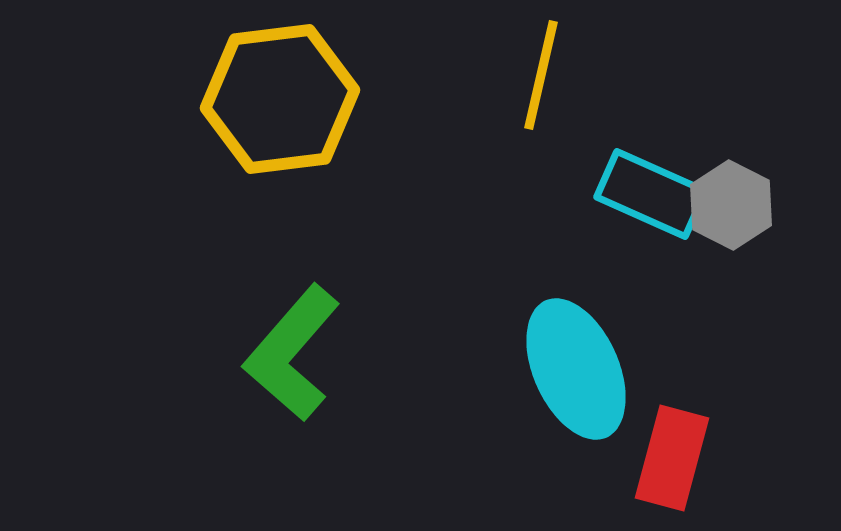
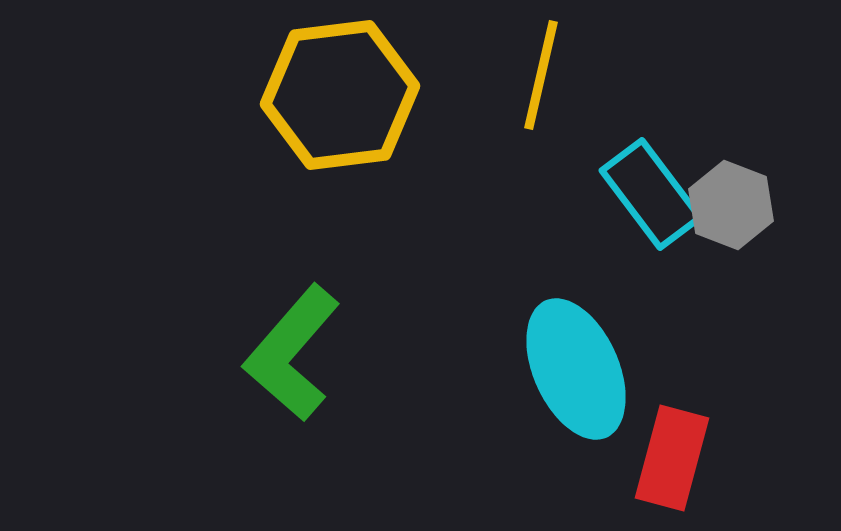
yellow hexagon: moved 60 px right, 4 px up
cyan rectangle: rotated 29 degrees clockwise
gray hexagon: rotated 6 degrees counterclockwise
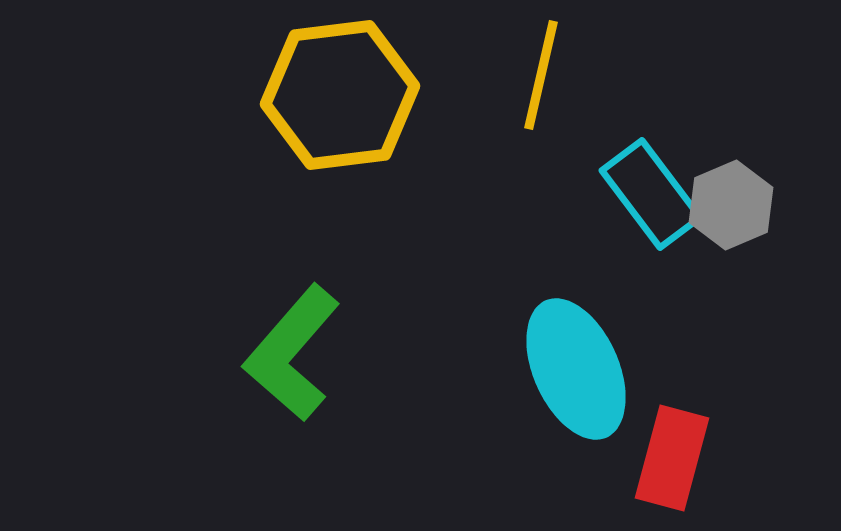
gray hexagon: rotated 16 degrees clockwise
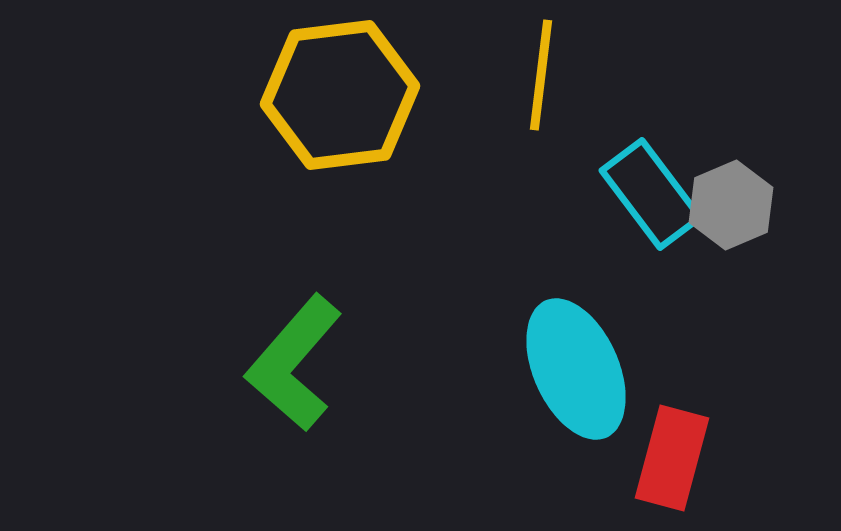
yellow line: rotated 6 degrees counterclockwise
green L-shape: moved 2 px right, 10 px down
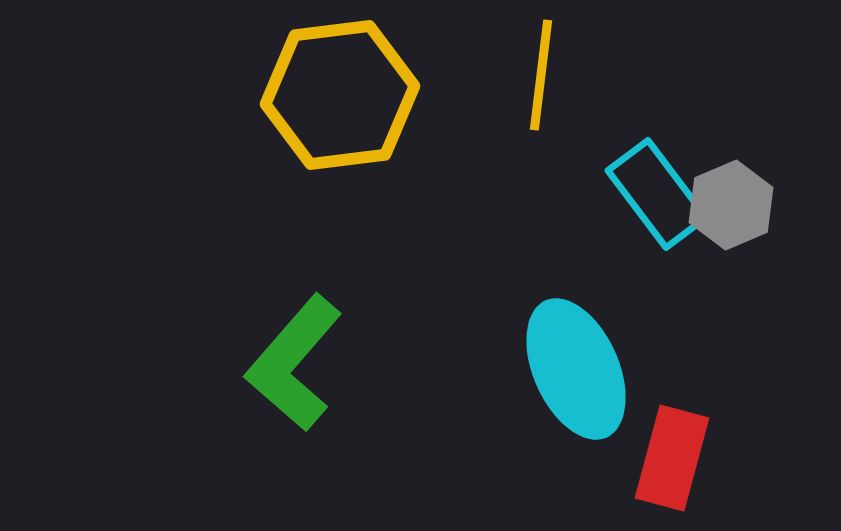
cyan rectangle: moved 6 px right
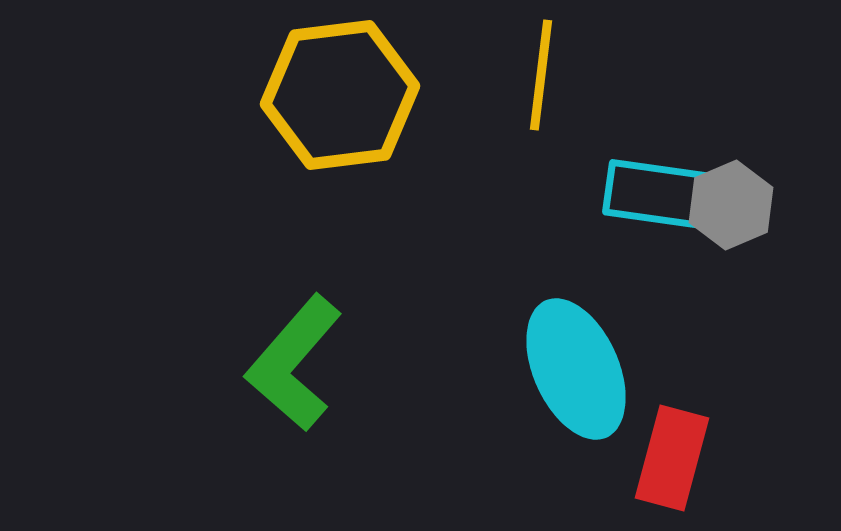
cyan rectangle: rotated 45 degrees counterclockwise
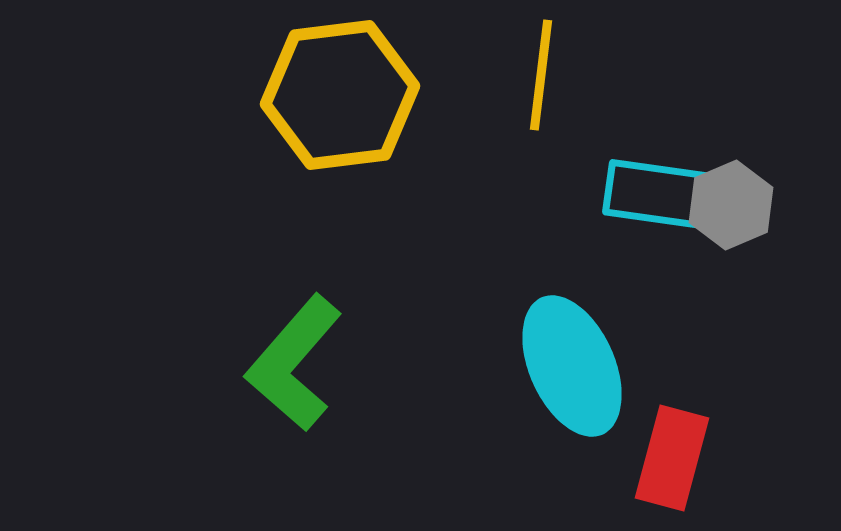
cyan ellipse: moved 4 px left, 3 px up
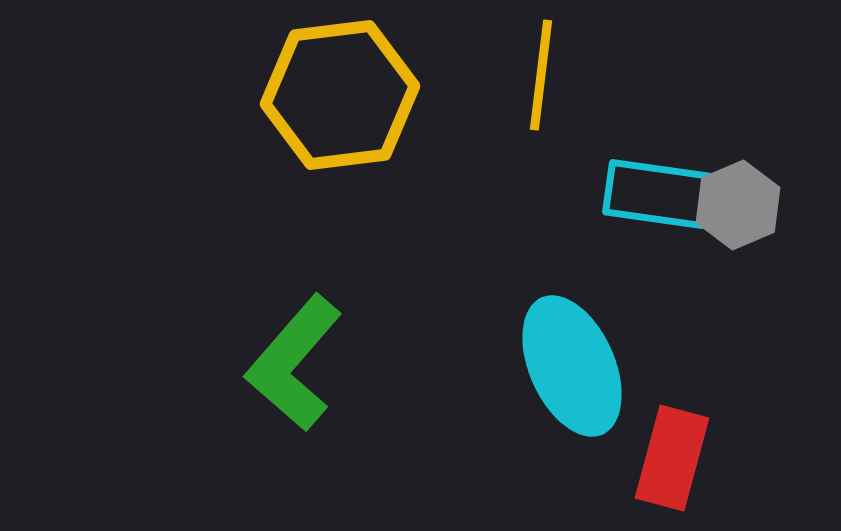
gray hexagon: moved 7 px right
